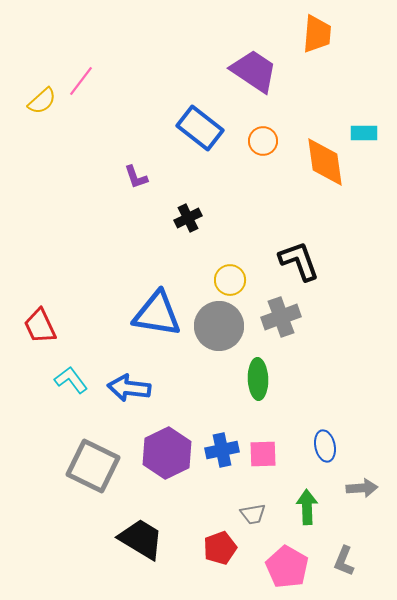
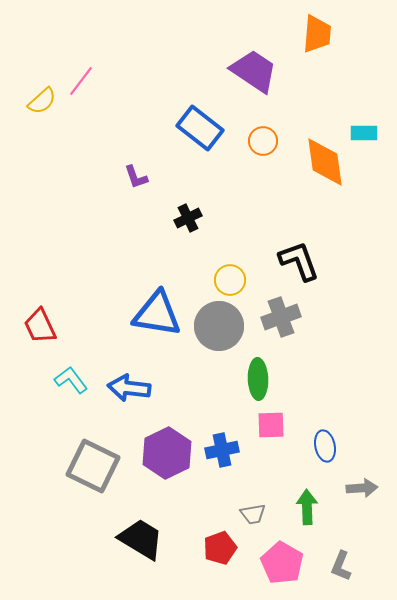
pink square: moved 8 px right, 29 px up
gray L-shape: moved 3 px left, 5 px down
pink pentagon: moved 5 px left, 4 px up
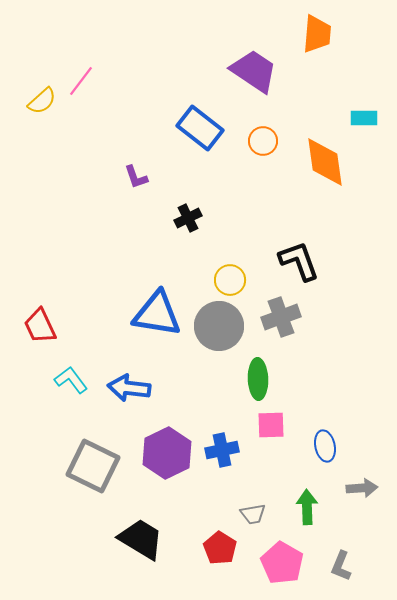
cyan rectangle: moved 15 px up
red pentagon: rotated 20 degrees counterclockwise
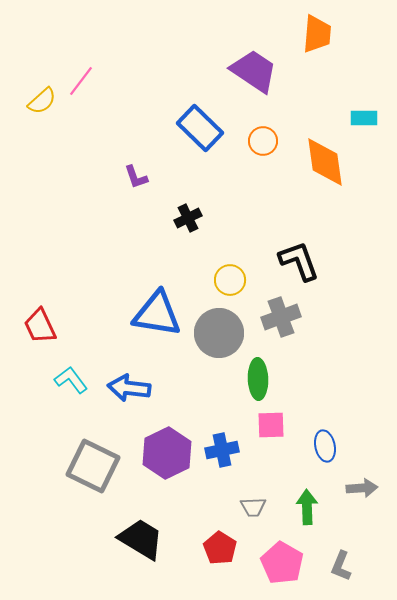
blue rectangle: rotated 6 degrees clockwise
gray circle: moved 7 px down
gray trapezoid: moved 7 px up; rotated 8 degrees clockwise
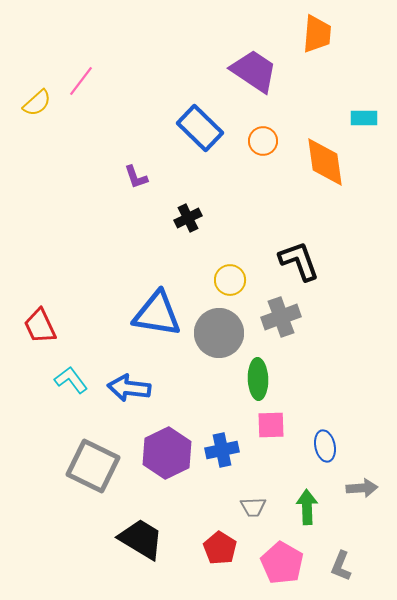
yellow semicircle: moved 5 px left, 2 px down
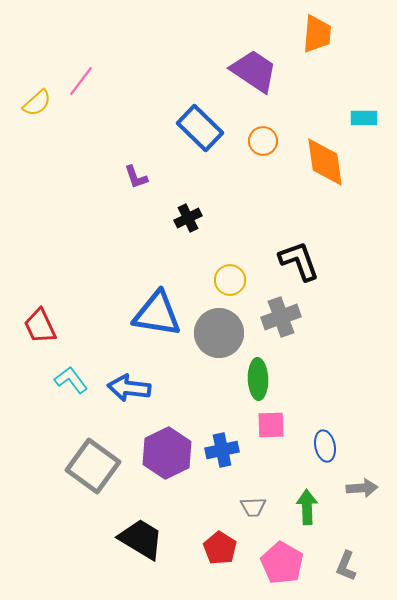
gray square: rotated 10 degrees clockwise
gray L-shape: moved 5 px right
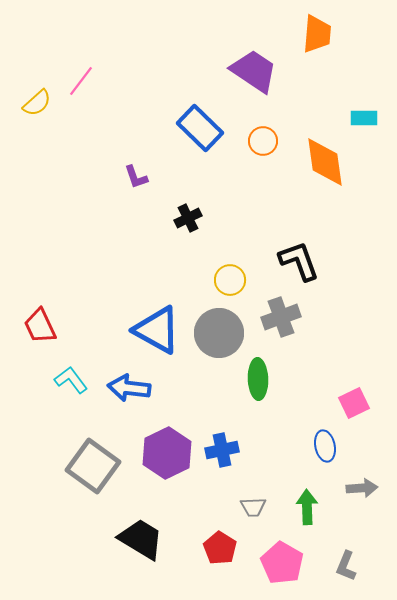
blue triangle: moved 16 px down; rotated 20 degrees clockwise
pink square: moved 83 px right, 22 px up; rotated 24 degrees counterclockwise
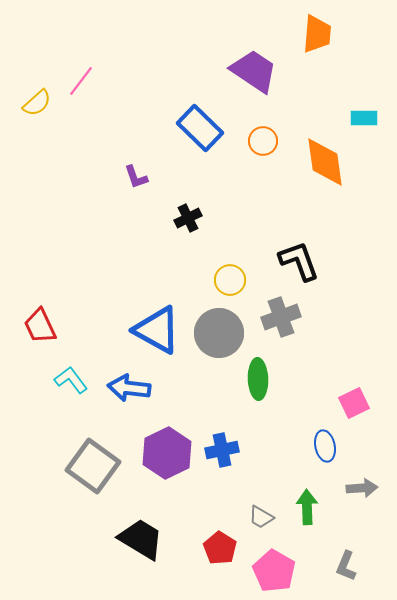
gray trapezoid: moved 8 px right, 10 px down; rotated 32 degrees clockwise
pink pentagon: moved 8 px left, 8 px down
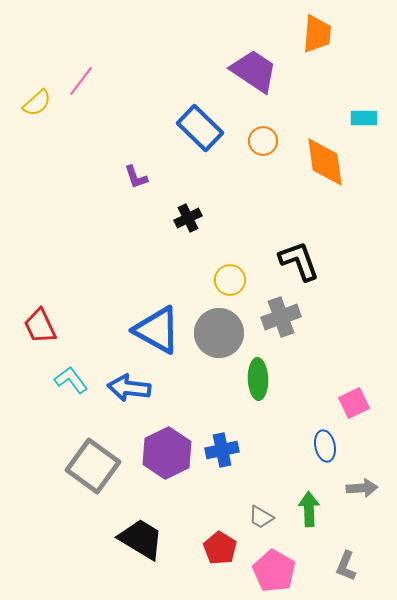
green arrow: moved 2 px right, 2 px down
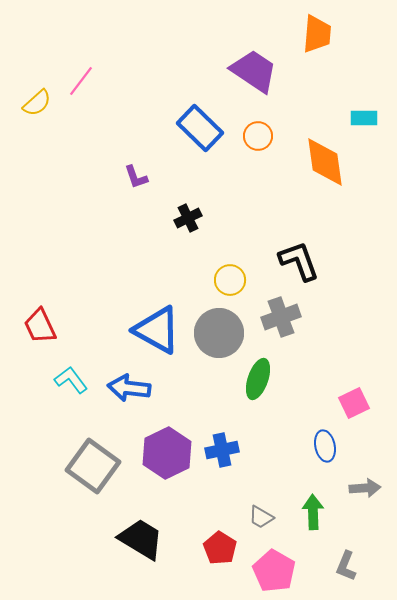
orange circle: moved 5 px left, 5 px up
green ellipse: rotated 21 degrees clockwise
gray arrow: moved 3 px right
green arrow: moved 4 px right, 3 px down
